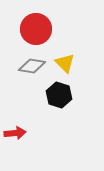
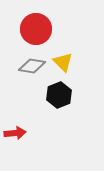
yellow triangle: moved 2 px left, 1 px up
black hexagon: rotated 20 degrees clockwise
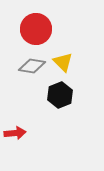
black hexagon: moved 1 px right
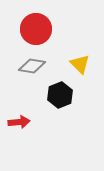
yellow triangle: moved 17 px right, 2 px down
red arrow: moved 4 px right, 11 px up
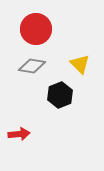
red arrow: moved 12 px down
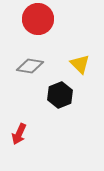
red circle: moved 2 px right, 10 px up
gray diamond: moved 2 px left
red arrow: rotated 120 degrees clockwise
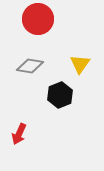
yellow triangle: rotated 20 degrees clockwise
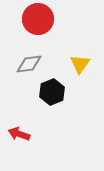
gray diamond: moved 1 px left, 2 px up; rotated 16 degrees counterclockwise
black hexagon: moved 8 px left, 3 px up
red arrow: rotated 85 degrees clockwise
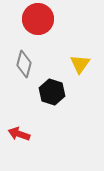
gray diamond: moved 5 px left; rotated 68 degrees counterclockwise
black hexagon: rotated 20 degrees counterclockwise
